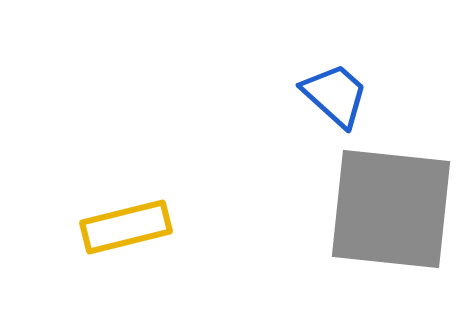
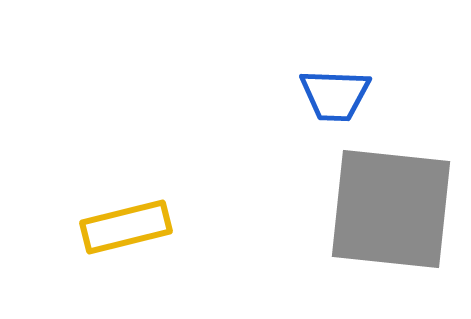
blue trapezoid: rotated 140 degrees clockwise
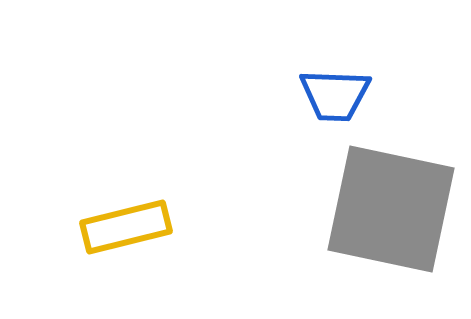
gray square: rotated 6 degrees clockwise
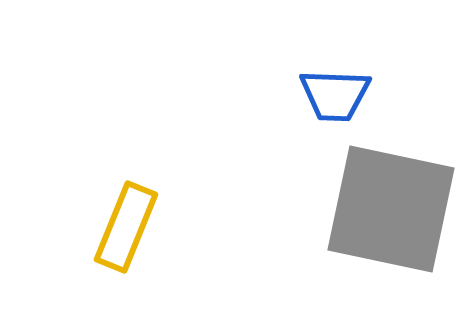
yellow rectangle: rotated 54 degrees counterclockwise
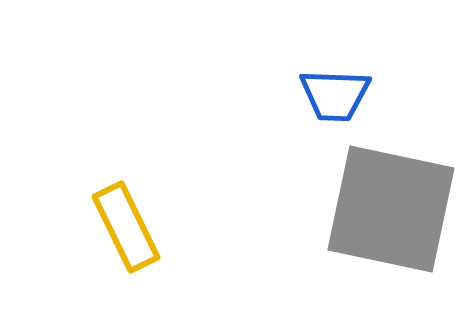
yellow rectangle: rotated 48 degrees counterclockwise
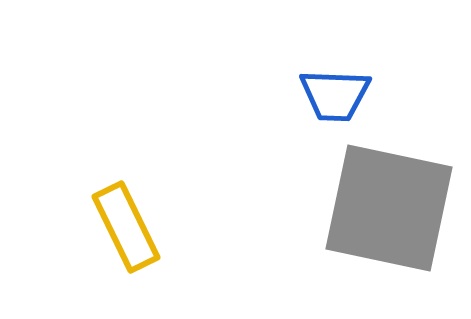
gray square: moved 2 px left, 1 px up
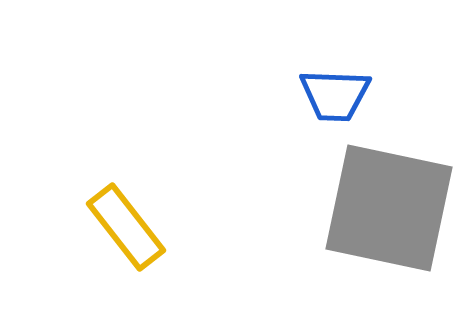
yellow rectangle: rotated 12 degrees counterclockwise
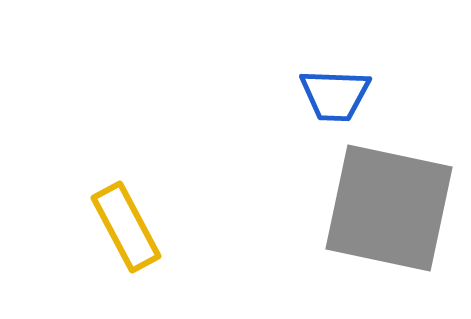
yellow rectangle: rotated 10 degrees clockwise
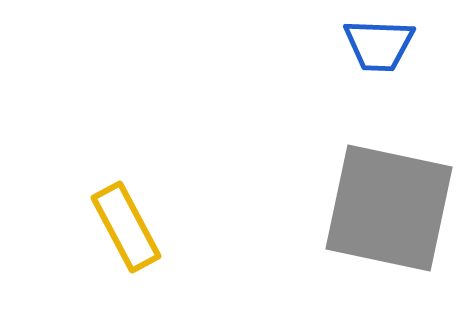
blue trapezoid: moved 44 px right, 50 px up
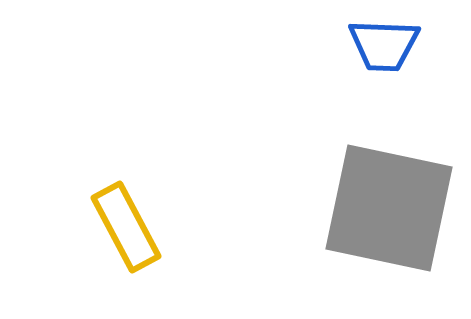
blue trapezoid: moved 5 px right
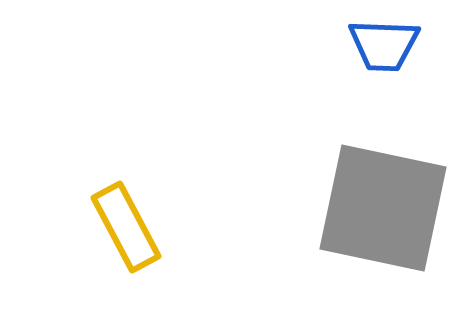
gray square: moved 6 px left
